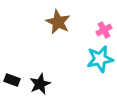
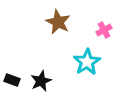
cyan star: moved 13 px left, 3 px down; rotated 20 degrees counterclockwise
black star: moved 1 px right, 3 px up
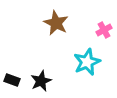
brown star: moved 2 px left, 1 px down
cyan star: rotated 8 degrees clockwise
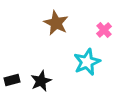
pink cross: rotated 14 degrees counterclockwise
black rectangle: rotated 35 degrees counterclockwise
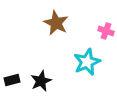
pink cross: moved 2 px right, 1 px down; rotated 28 degrees counterclockwise
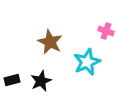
brown star: moved 6 px left, 19 px down
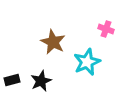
pink cross: moved 2 px up
brown star: moved 3 px right
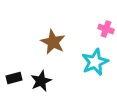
cyan star: moved 8 px right
black rectangle: moved 2 px right, 2 px up
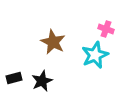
cyan star: moved 7 px up
black star: moved 1 px right
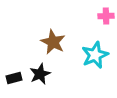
pink cross: moved 13 px up; rotated 21 degrees counterclockwise
black star: moved 2 px left, 7 px up
